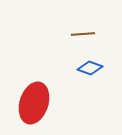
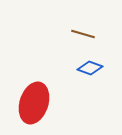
brown line: rotated 20 degrees clockwise
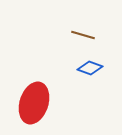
brown line: moved 1 px down
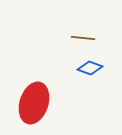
brown line: moved 3 px down; rotated 10 degrees counterclockwise
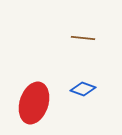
blue diamond: moved 7 px left, 21 px down
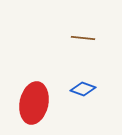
red ellipse: rotated 6 degrees counterclockwise
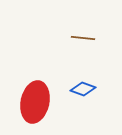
red ellipse: moved 1 px right, 1 px up
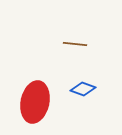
brown line: moved 8 px left, 6 px down
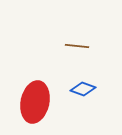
brown line: moved 2 px right, 2 px down
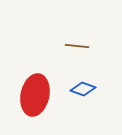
red ellipse: moved 7 px up
